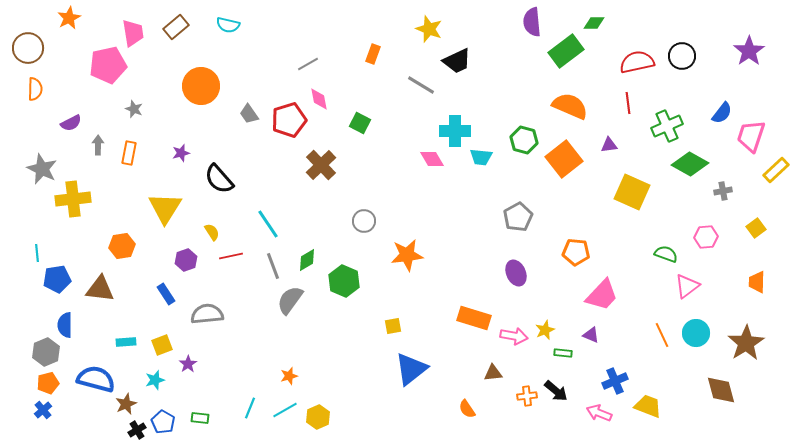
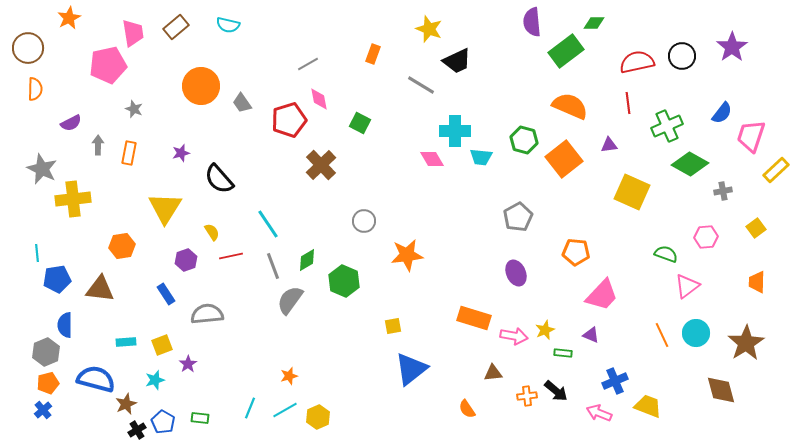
purple star at (749, 51): moved 17 px left, 4 px up
gray trapezoid at (249, 114): moved 7 px left, 11 px up
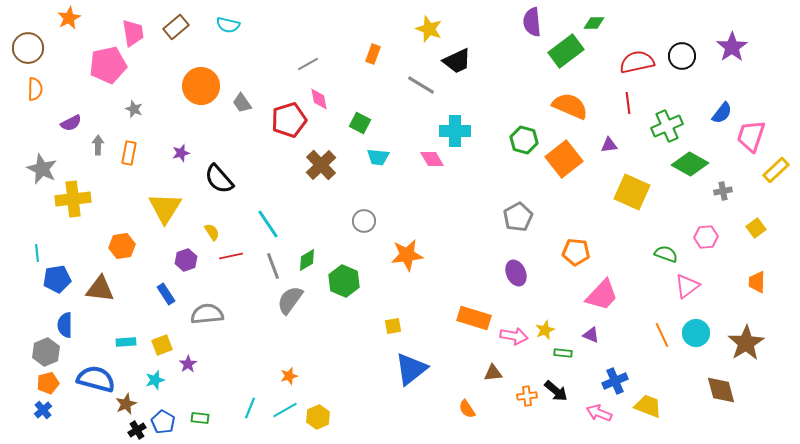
cyan trapezoid at (481, 157): moved 103 px left
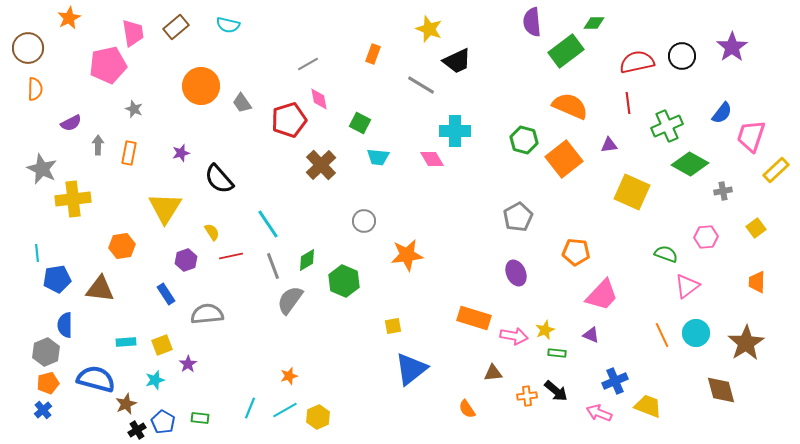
green rectangle at (563, 353): moved 6 px left
